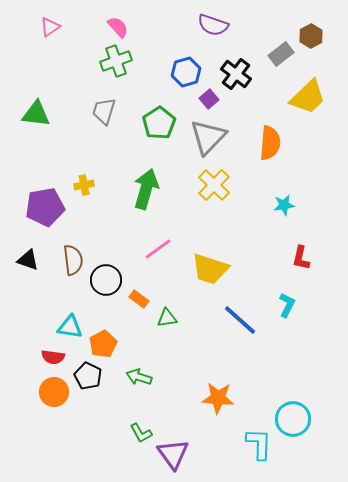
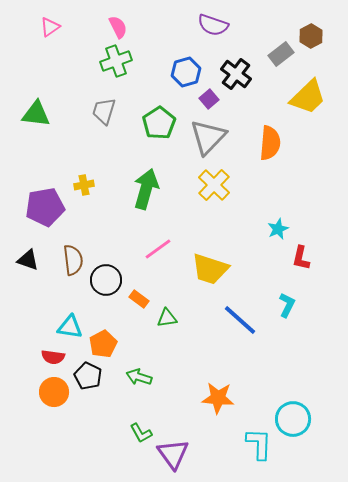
pink semicircle at (118, 27): rotated 15 degrees clockwise
cyan star at (284, 205): moved 6 px left, 24 px down; rotated 15 degrees counterclockwise
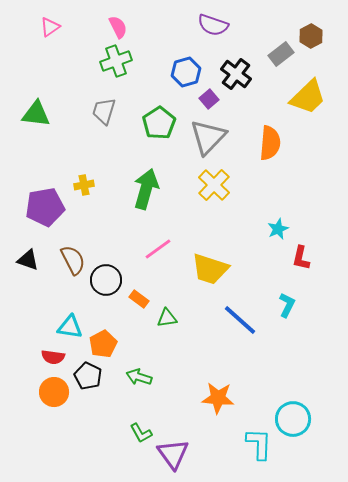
brown semicircle at (73, 260): rotated 20 degrees counterclockwise
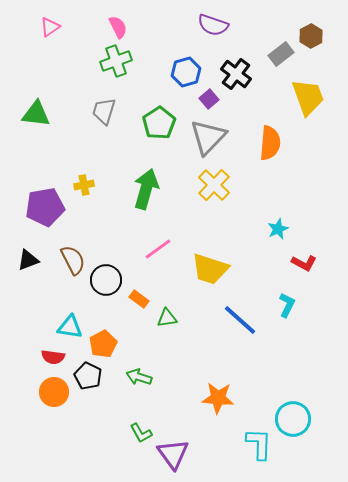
yellow trapezoid at (308, 97): rotated 66 degrees counterclockwise
red L-shape at (301, 258): moved 3 px right, 5 px down; rotated 75 degrees counterclockwise
black triangle at (28, 260): rotated 40 degrees counterclockwise
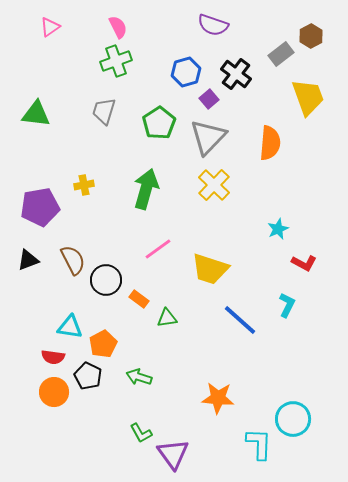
purple pentagon at (45, 207): moved 5 px left
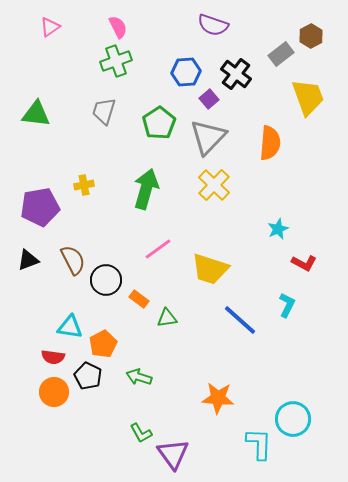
blue hexagon at (186, 72): rotated 12 degrees clockwise
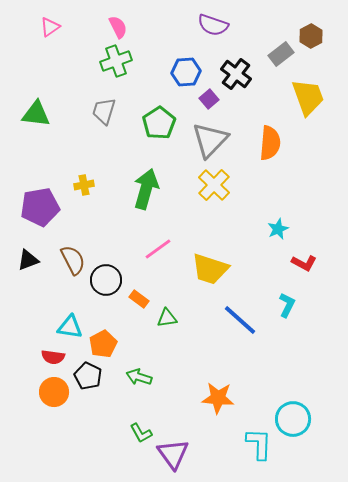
gray triangle at (208, 137): moved 2 px right, 3 px down
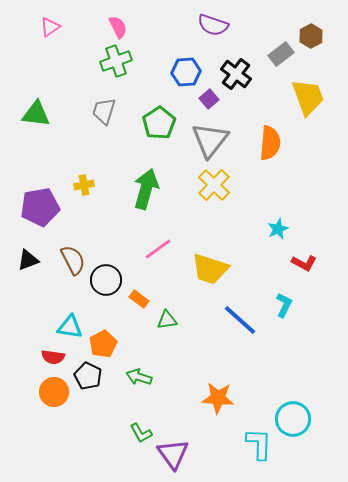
gray triangle at (210, 140): rotated 6 degrees counterclockwise
cyan L-shape at (287, 305): moved 3 px left
green triangle at (167, 318): moved 2 px down
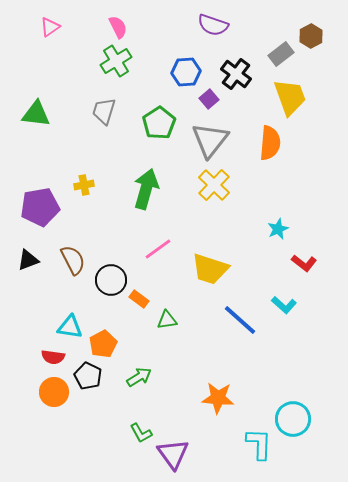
green cross at (116, 61): rotated 12 degrees counterclockwise
yellow trapezoid at (308, 97): moved 18 px left
red L-shape at (304, 263): rotated 10 degrees clockwise
black circle at (106, 280): moved 5 px right
cyan L-shape at (284, 305): rotated 105 degrees clockwise
green arrow at (139, 377): rotated 130 degrees clockwise
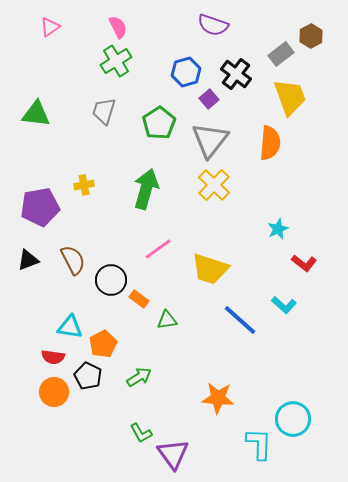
blue hexagon at (186, 72): rotated 12 degrees counterclockwise
